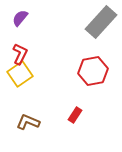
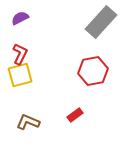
purple semicircle: rotated 24 degrees clockwise
yellow square: moved 1 px down; rotated 20 degrees clockwise
red rectangle: rotated 21 degrees clockwise
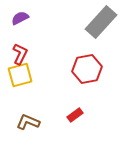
red hexagon: moved 6 px left, 2 px up
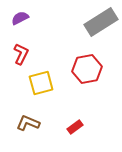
gray rectangle: rotated 16 degrees clockwise
red L-shape: moved 1 px right
yellow square: moved 21 px right, 8 px down
red rectangle: moved 12 px down
brown L-shape: moved 1 px down
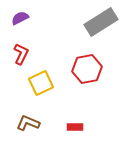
yellow square: rotated 10 degrees counterclockwise
red rectangle: rotated 35 degrees clockwise
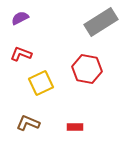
red L-shape: rotated 95 degrees counterclockwise
red hexagon: rotated 20 degrees clockwise
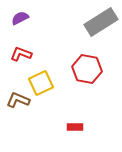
brown L-shape: moved 10 px left, 23 px up
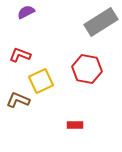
purple semicircle: moved 6 px right, 6 px up
red L-shape: moved 1 px left, 1 px down
yellow square: moved 2 px up
red rectangle: moved 2 px up
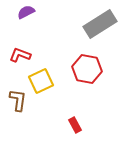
gray rectangle: moved 1 px left, 2 px down
brown L-shape: rotated 75 degrees clockwise
red rectangle: rotated 63 degrees clockwise
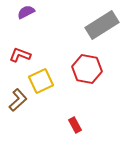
gray rectangle: moved 2 px right, 1 px down
brown L-shape: rotated 40 degrees clockwise
